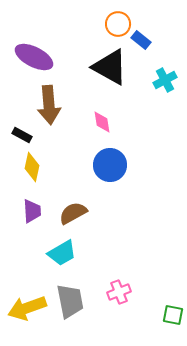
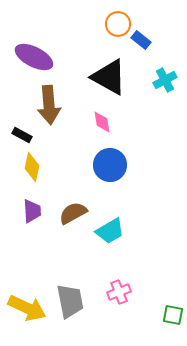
black triangle: moved 1 px left, 10 px down
cyan trapezoid: moved 48 px right, 22 px up
yellow arrow: rotated 135 degrees counterclockwise
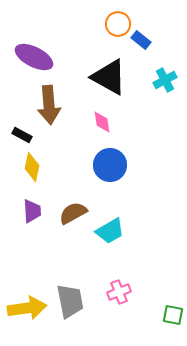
yellow arrow: rotated 33 degrees counterclockwise
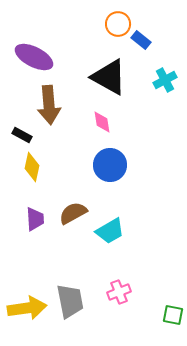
purple trapezoid: moved 3 px right, 8 px down
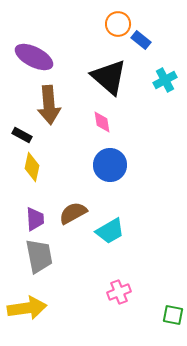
black triangle: rotated 12 degrees clockwise
gray trapezoid: moved 31 px left, 45 px up
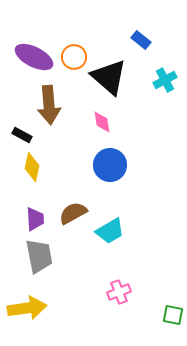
orange circle: moved 44 px left, 33 px down
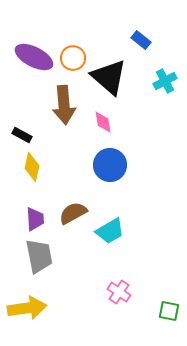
orange circle: moved 1 px left, 1 px down
cyan cross: moved 1 px down
brown arrow: moved 15 px right
pink diamond: moved 1 px right
pink cross: rotated 35 degrees counterclockwise
green square: moved 4 px left, 4 px up
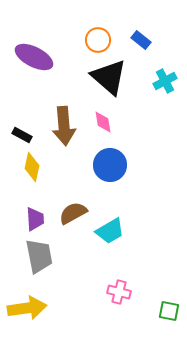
orange circle: moved 25 px right, 18 px up
brown arrow: moved 21 px down
pink cross: rotated 20 degrees counterclockwise
